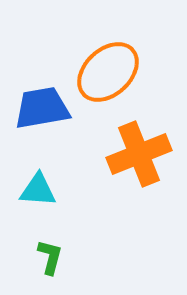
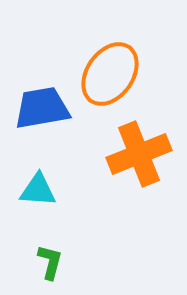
orange ellipse: moved 2 px right, 2 px down; rotated 12 degrees counterclockwise
green L-shape: moved 5 px down
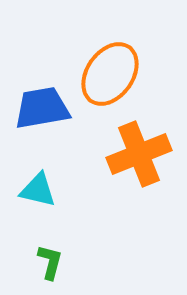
cyan triangle: rotated 9 degrees clockwise
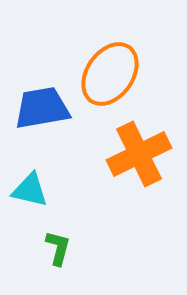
orange cross: rotated 4 degrees counterclockwise
cyan triangle: moved 8 px left
green L-shape: moved 8 px right, 14 px up
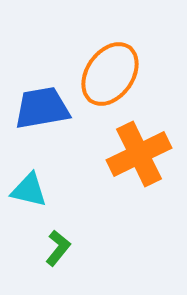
cyan triangle: moved 1 px left
green L-shape: rotated 24 degrees clockwise
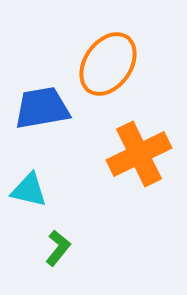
orange ellipse: moved 2 px left, 10 px up
